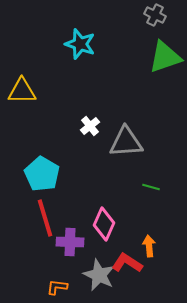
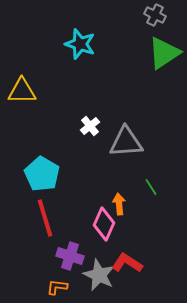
green triangle: moved 1 px left, 4 px up; rotated 15 degrees counterclockwise
green line: rotated 42 degrees clockwise
purple cross: moved 14 px down; rotated 16 degrees clockwise
orange arrow: moved 30 px left, 42 px up
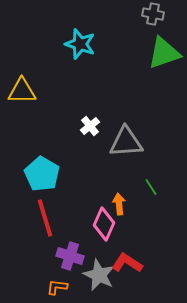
gray cross: moved 2 px left, 1 px up; rotated 15 degrees counterclockwise
green triangle: rotated 15 degrees clockwise
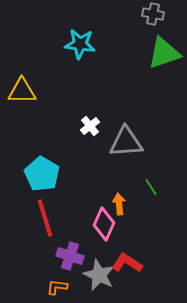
cyan star: rotated 12 degrees counterclockwise
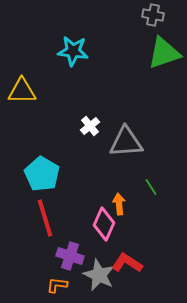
gray cross: moved 1 px down
cyan star: moved 7 px left, 7 px down
orange L-shape: moved 2 px up
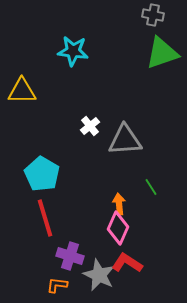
green triangle: moved 2 px left
gray triangle: moved 1 px left, 2 px up
pink diamond: moved 14 px right, 4 px down
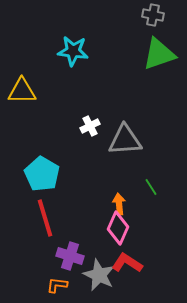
green triangle: moved 3 px left, 1 px down
white cross: rotated 12 degrees clockwise
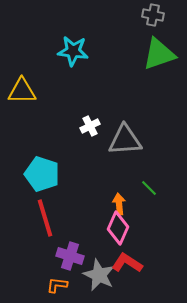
cyan pentagon: rotated 12 degrees counterclockwise
green line: moved 2 px left, 1 px down; rotated 12 degrees counterclockwise
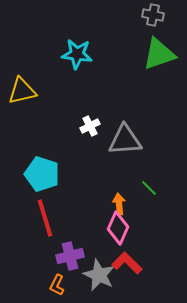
cyan star: moved 4 px right, 3 px down
yellow triangle: rotated 12 degrees counterclockwise
purple cross: rotated 32 degrees counterclockwise
red L-shape: rotated 12 degrees clockwise
orange L-shape: rotated 70 degrees counterclockwise
